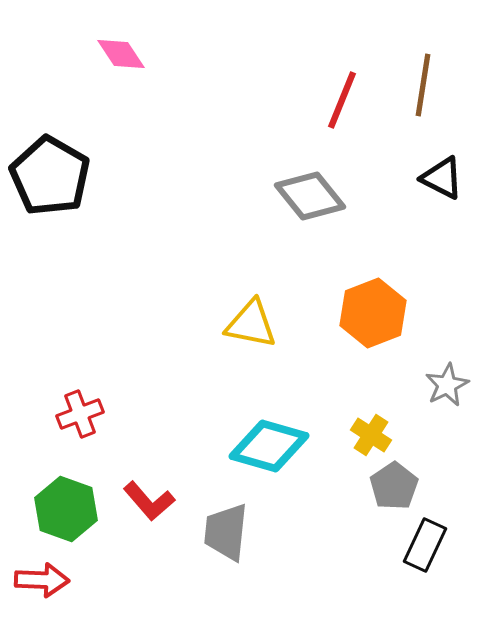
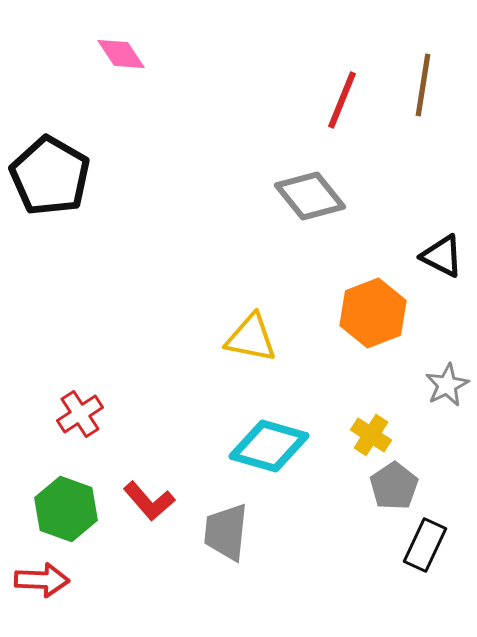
black triangle: moved 78 px down
yellow triangle: moved 14 px down
red cross: rotated 12 degrees counterclockwise
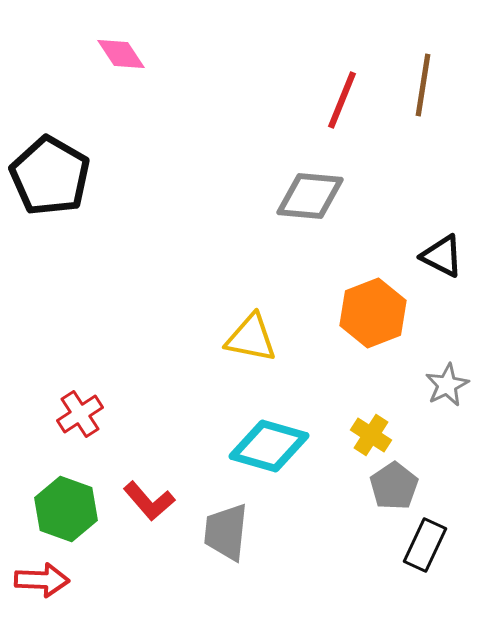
gray diamond: rotated 46 degrees counterclockwise
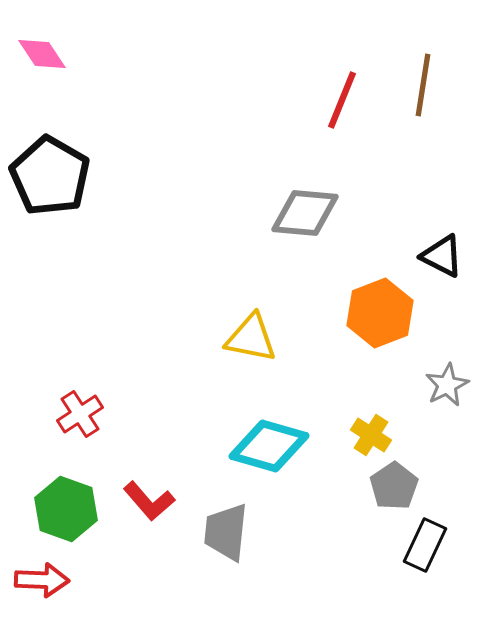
pink diamond: moved 79 px left
gray diamond: moved 5 px left, 17 px down
orange hexagon: moved 7 px right
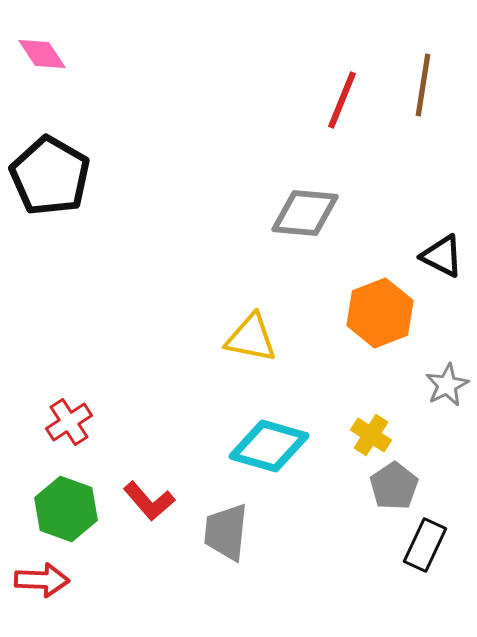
red cross: moved 11 px left, 8 px down
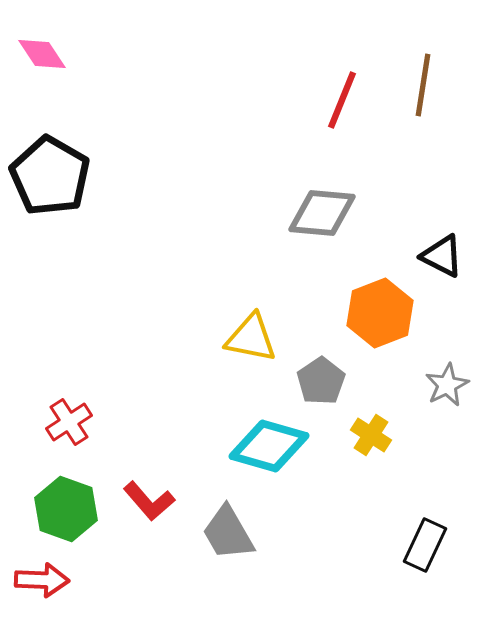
gray diamond: moved 17 px right
gray pentagon: moved 73 px left, 105 px up
gray trapezoid: moved 2 px right, 1 px down; rotated 36 degrees counterclockwise
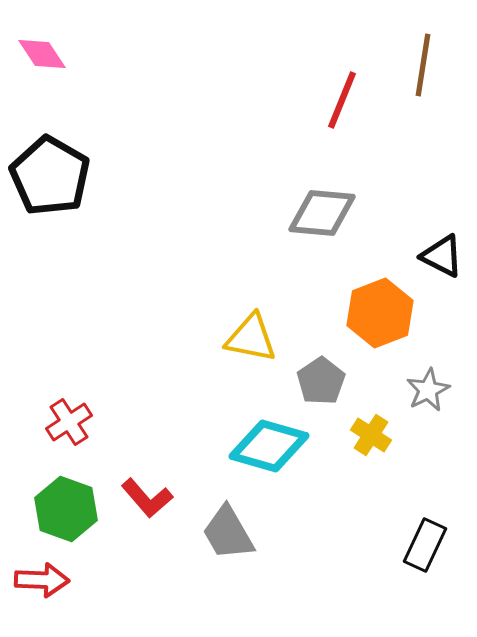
brown line: moved 20 px up
gray star: moved 19 px left, 5 px down
red L-shape: moved 2 px left, 3 px up
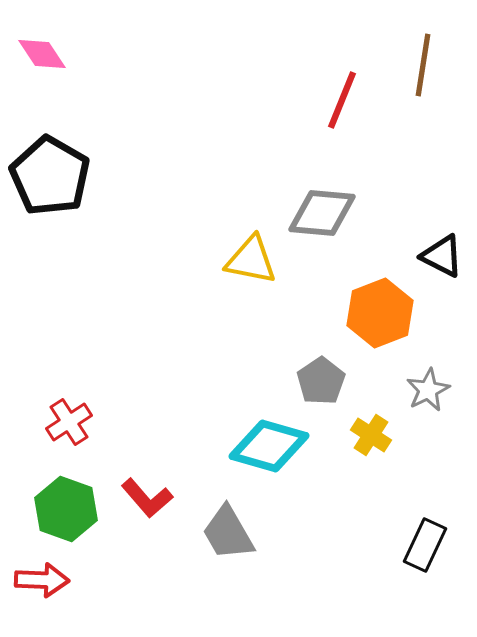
yellow triangle: moved 78 px up
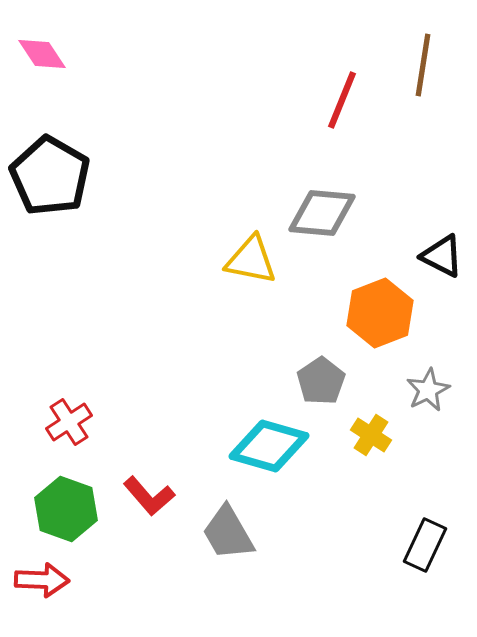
red L-shape: moved 2 px right, 2 px up
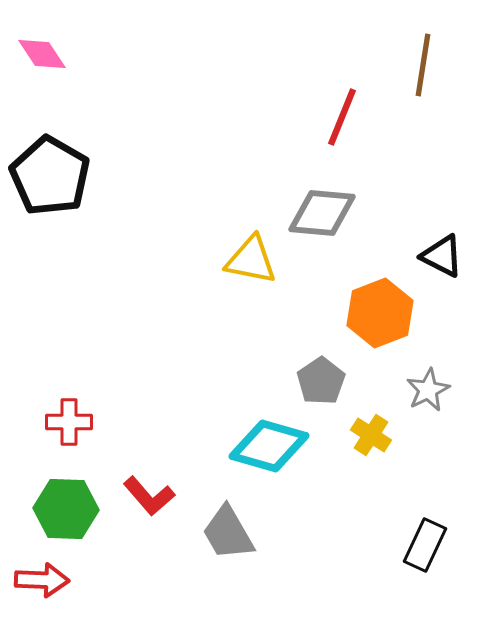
red line: moved 17 px down
red cross: rotated 33 degrees clockwise
green hexagon: rotated 18 degrees counterclockwise
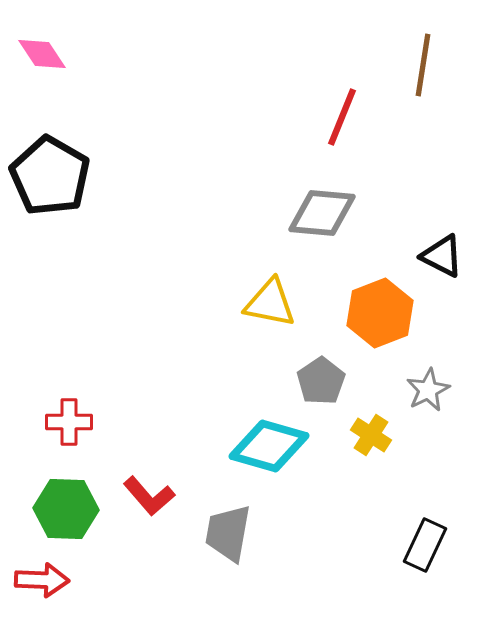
yellow triangle: moved 19 px right, 43 px down
gray trapezoid: rotated 40 degrees clockwise
